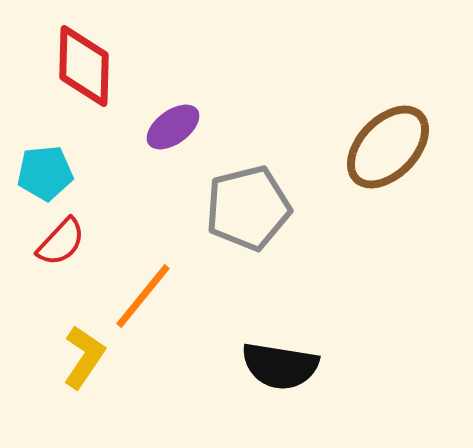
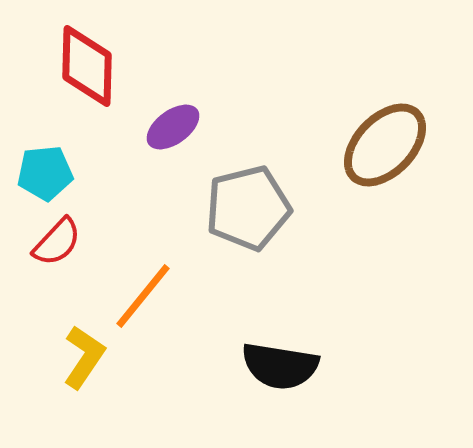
red diamond: moved 3 px right
brown ellipse: moved 3 px left, 2 px up
red semicircle: moved 4 px left
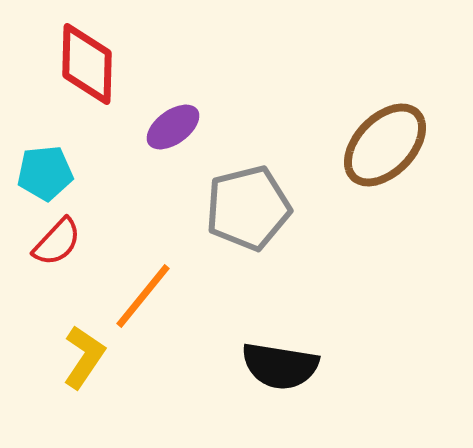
red diamond: moved 2 px up
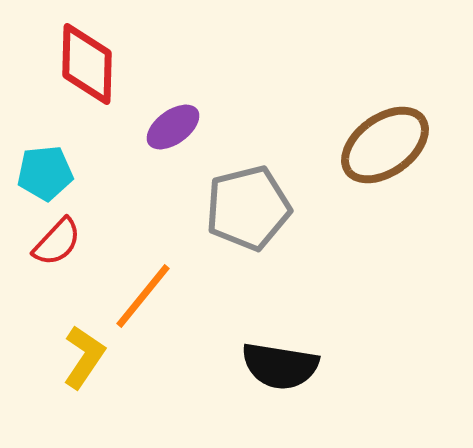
brown ellipse: rotated 10 degrees clockwise
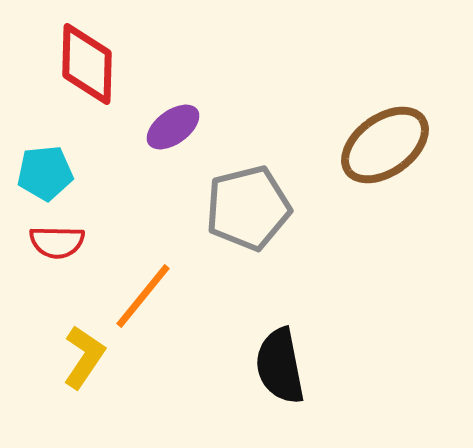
red semicircle: rotated 48 degrees clockwise
black semicircle: rotated 70 degrees clockwise
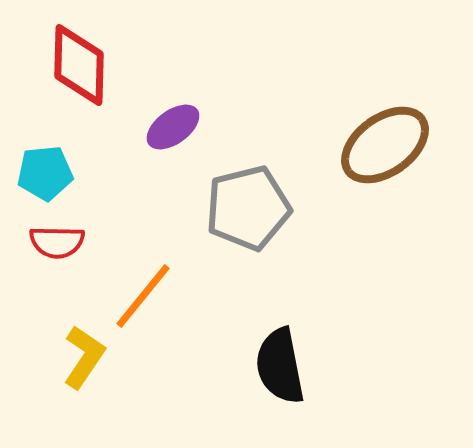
red diamond: moved 8 px left, 1 px down
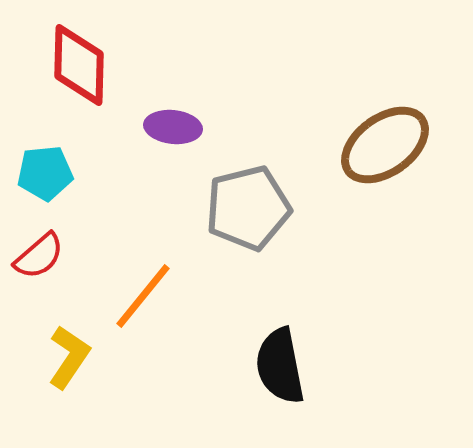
purple ellipse: rotated 42 degrees clockwise
red semicircle: moved 18 px left, 14 px down; rotated 42 degrees counterclockwise
yellow L-shape: moved 15 px left
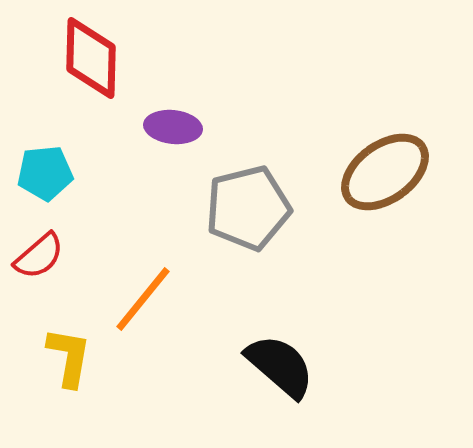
red diamond: moved 12 px right, 7 px up
brown ellipse: moved 27 px down
orange line: moved 3 px down
yellow L-shape: rotated 24 degrees counterclockwise
black semicircle: rotated 142 degrees clockwise
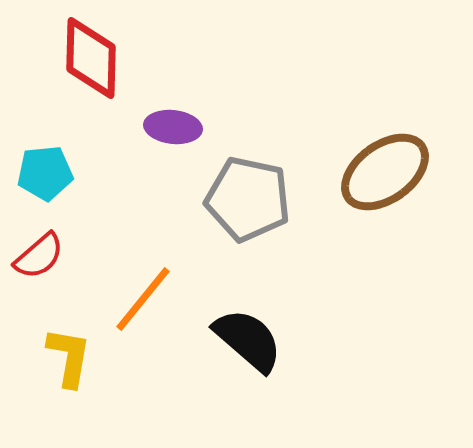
gray pentagon: moved 9 px up; rotated 26 degrees clockwise
black semicircle: moved 32 px left, 26 px up
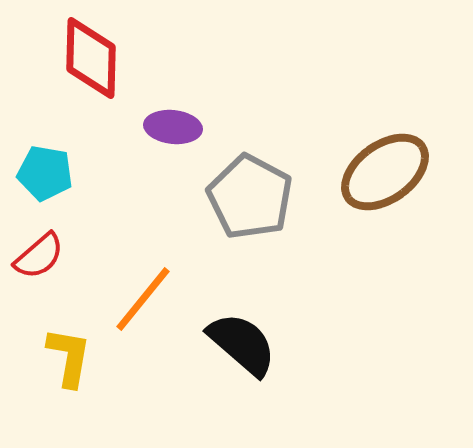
cyan pentagon: rotated 16 degrees clockwise
gray pentagon: moved 2 px right, 2 px up; rotated 16 degrees clockwise
black semicircle: moved 6 px left, 4 px down
